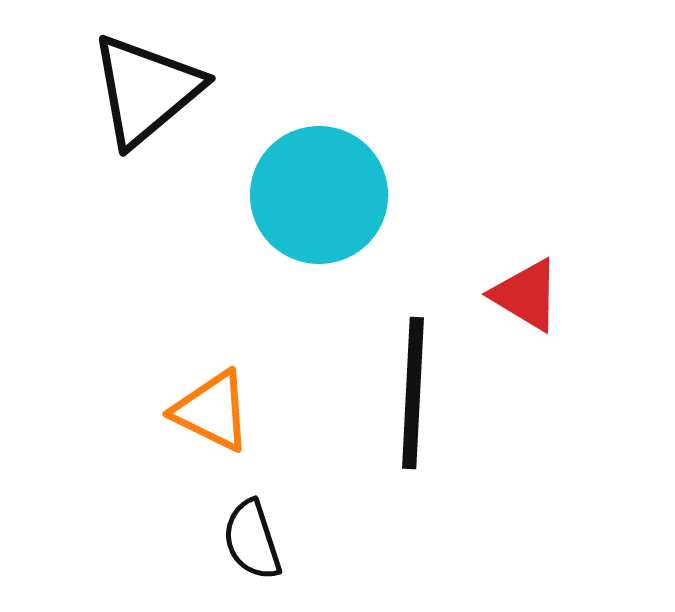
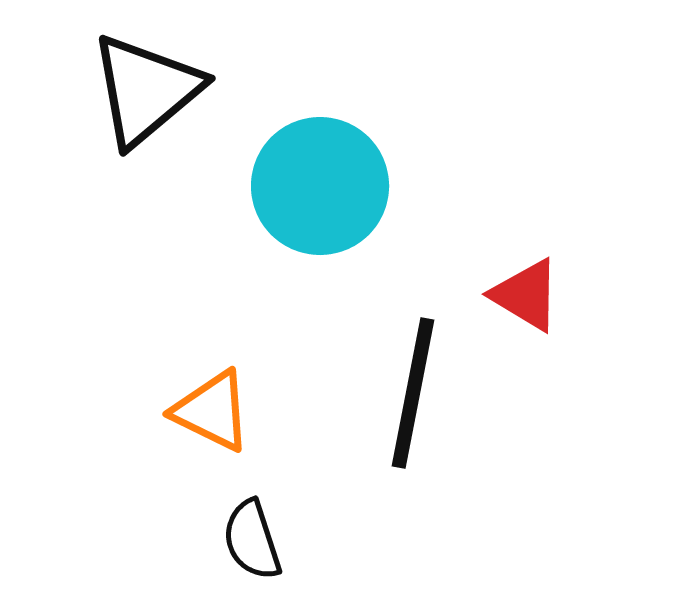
cyan circle: moved 1 px right, 9 px up
black line: rotated 8 degrees clockwise
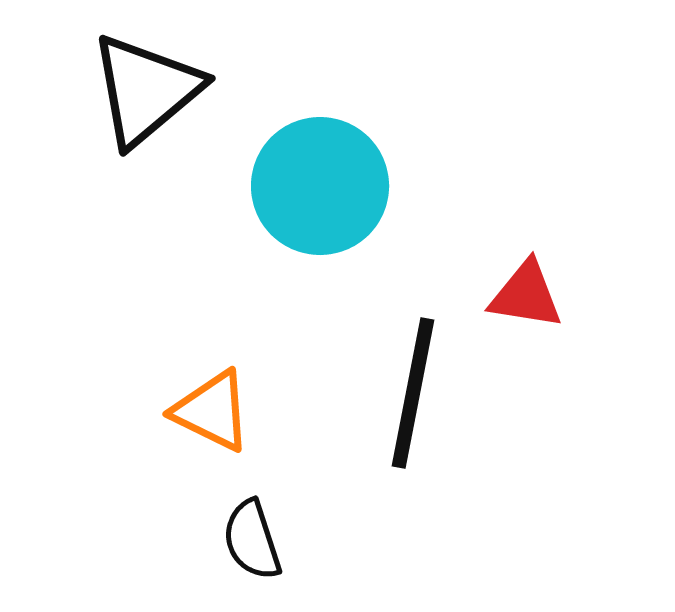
red triangle: rotated 22 degrees counterclockwise
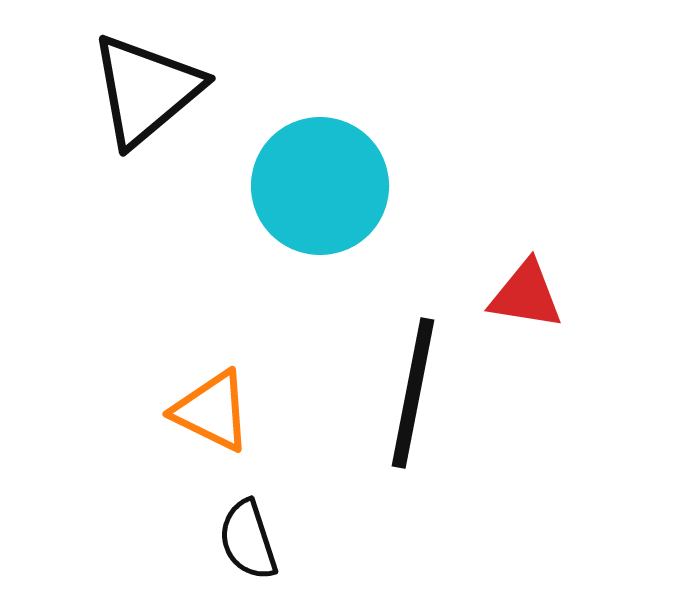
black semicircle: moved 4 px left
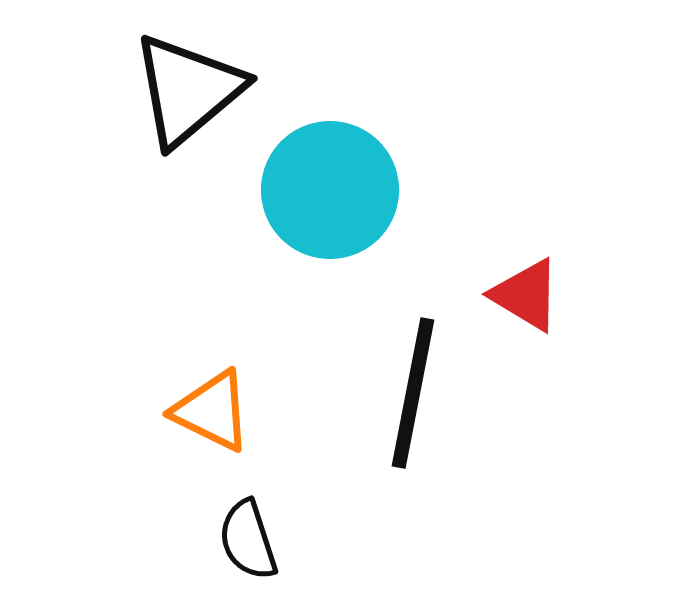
black triangle: moved 42 px right
cyan circle: moved 10 px right, 4 px down
red triangle: rotated 22 degrees clockwise
